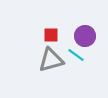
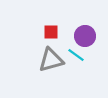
red square: moved 3 px up
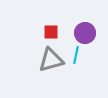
purple circle: moved 3 px up
cyan line: rotated 66 degrees clockwise
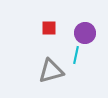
red square: moved 2 px left, 4 px up
gray triangle: moved 11 px down
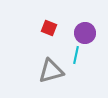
red square: rotated 21 degrees clockwise
